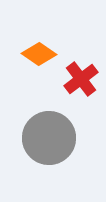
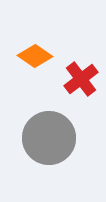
orange diamond: moved 4 px left, 2 px down
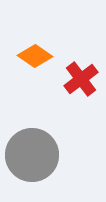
gray circle: moved 17 px left, 17 px down
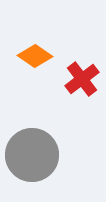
red cross: moved 1 px right
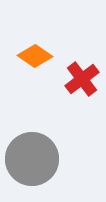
gray circle: moved 4 px down
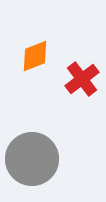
orange diamond: rotated 56 degrees counterclockwise
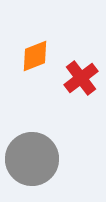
red cross: moved 1 px left, 1 px up
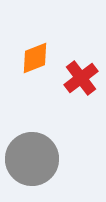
orange diamond: moved 2 px down
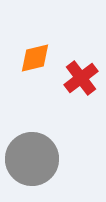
orange diamond: rotated 8 degrees clockwise
